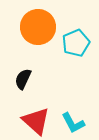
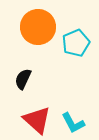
red triangle: moved 1 px right, 1 px up
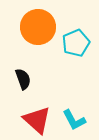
black semicircle: rotated 135 degrees clockwise
cyan L-shape: moved 1 px right, 3 px up
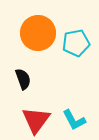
orange circle: moved 6 px down
cyan pentagon: rotated 12 degrees clockwise
red triangle: moved 1 px left; rotated 24 degrees clockwise
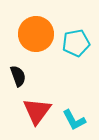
orange circle: moved 2 px left, 1 px down
black semicircle: moved 5 px left, 3 px up
red triangle: moved 1 px right, 9 px up
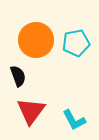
orange circle: moved 6 px down
red triangle: moved 6 px left
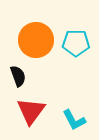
cyan pentagon: rotated 12 degrees clockwise
